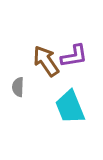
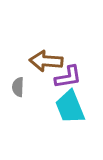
purple L-shape: moved 6 px left, 21 px down
brown arrow: rotated 52 degrees counterclockwise
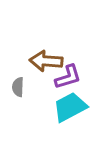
purple L-shape: rotated 8 degrees counterclockwise
cyan trapezoid: rotated 84 degrees clockwise
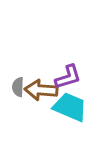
brown arrow: moved 5 px left, 29 px down
cyan trapezoid: rotated 51 degrees clockwise
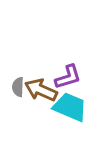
brown arrow: rotated 20 degrees clockwise
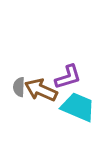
gray semicircle: moved 1 px right
cyan trapezoid: moved 8 px right
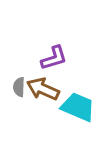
purple L-shape: moved 14 px left, 19 px up
brown arrow: moved 2 px right, 1 px up
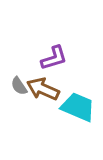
gray semicircle: moved 1 px up; rotated 36 degrees counterclockwise
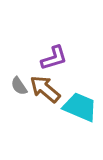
brown arrow: moved 2 px right; rotated 16 degrees clockwise
cyan trapezoid: moved 2 px right
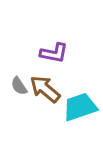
purple L-shape: moved 5 px up; rotated 28 degrees clockwise
cyan trapezoid: rotated 42 degrees counterclockwise
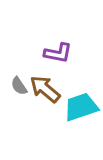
purple L-shape: moved 4 px right
cyan trapezoid: moved 1 px right
